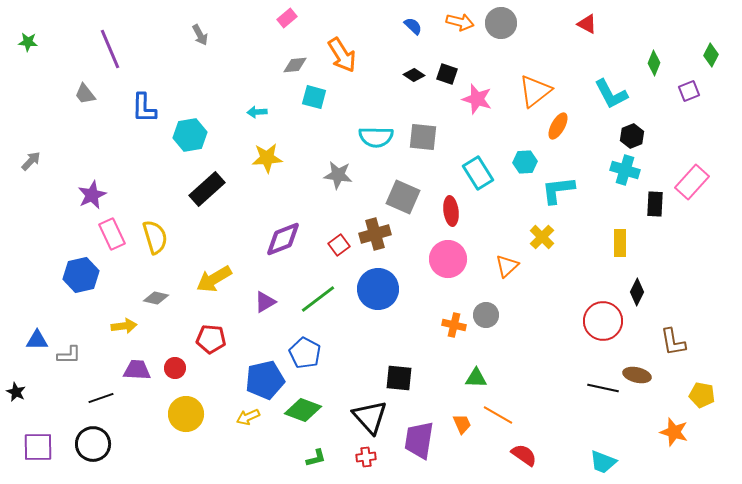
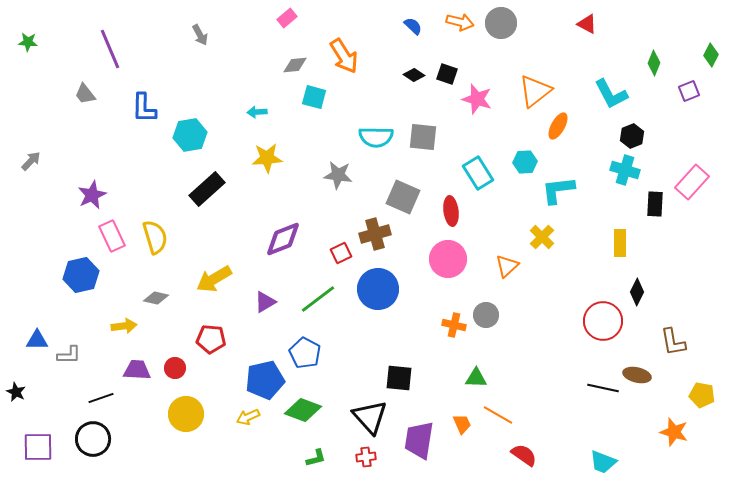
orange arrow at (342, 55): moved 2 px right, 1 px down
pink rectangle at (112, 234): moved 2 px down
red square at (339, 245): moved 2 px right, 8 px down; rotated 10 degrees clockwise
black circle at (93, 444): moved 5 px up
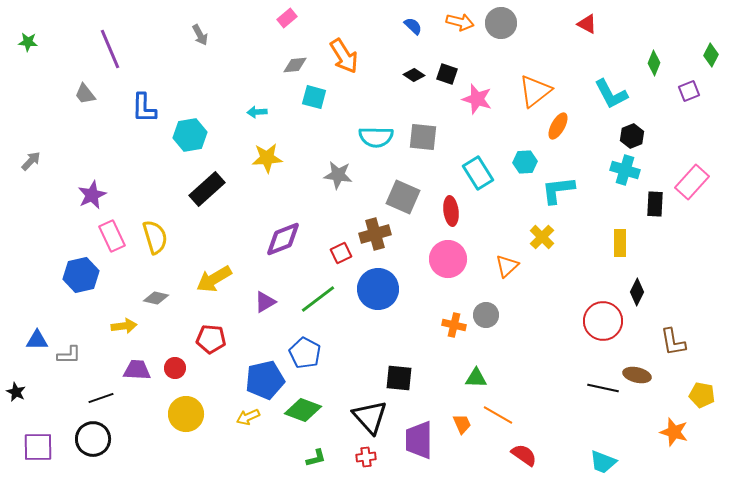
purple trapezoid at (419, 440): rotated 9 degrees counterclockwise
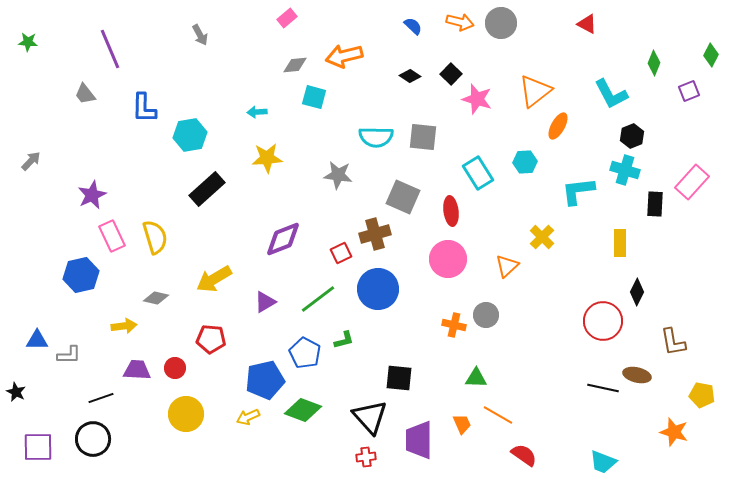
orange arrow at (344, 56): rotated 108 degrees clockwise
black square at (447, 74): moved 4 px right; rotated 25 degrees clockwise
black diamond at (414, 75): moved 4 px left, 1 px down
cyan L-shape at (558, 190): moved 20 px right, 1 px down
green L-shape at (316, 458): moved 28 px right, 118 px up
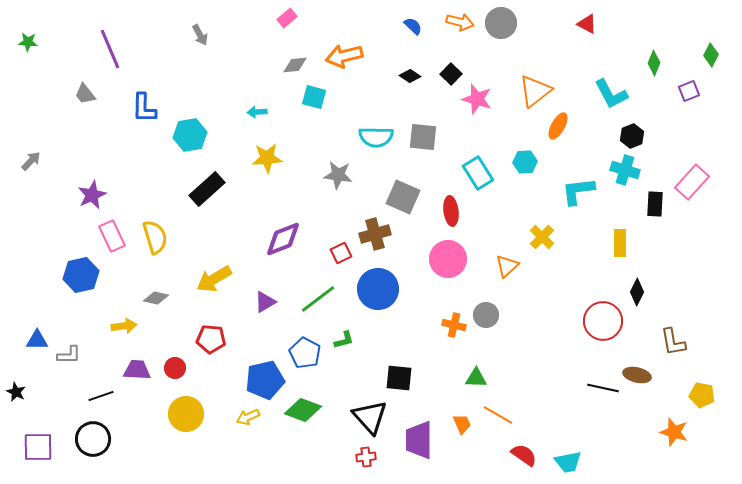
black line at (101, 398): moved 2 px up
cyan trapezoid at (603, 462): moved 35 px left; rotated 32 degrees counterclockwise
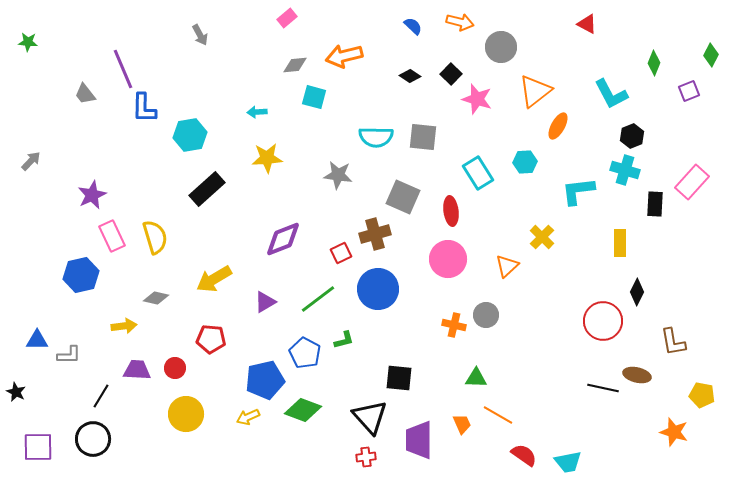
gray circle at (501, 23): moved 24 px down
purple line at (110, 49): moved 13 px right, 20 px down
black line at (101, 396): rotated 40 degrees counterclockwise
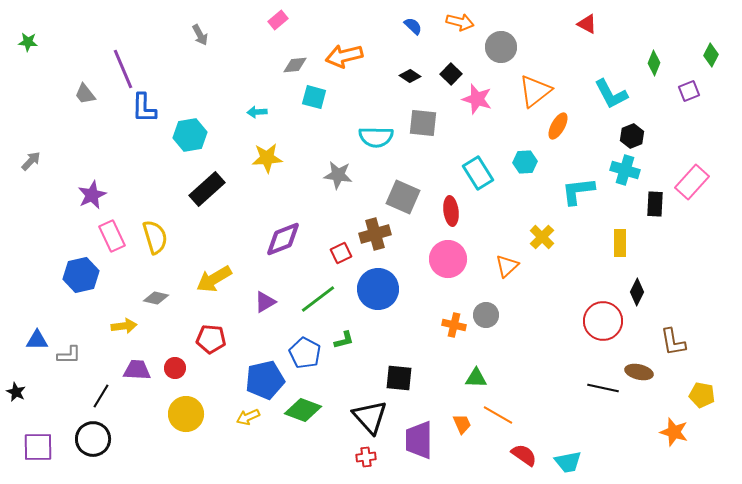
pink rectangle at (287, 18): moved 9 px left, 2 px down
gray square at (423, 137): moved 14 px up
brown ellipse at (637, 375): moved 2 px right, 3 px up
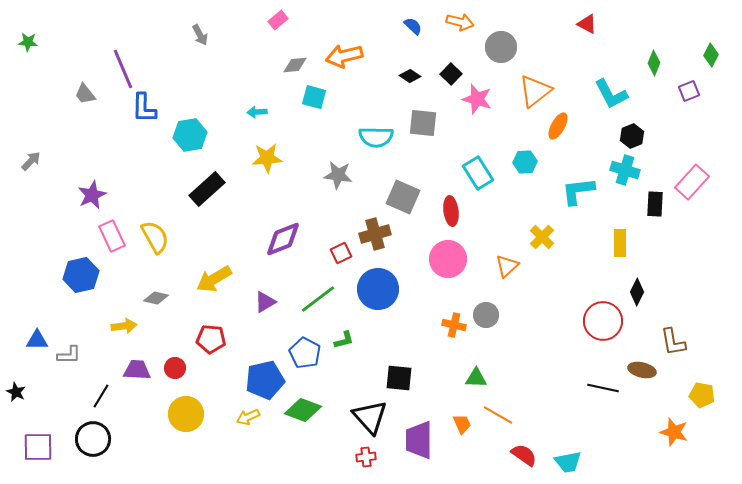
yellow semicircle at (155, 237): rotated 12 degrees counterclockwise
brown ellipse at (639, 372): moved 3 px right, 2 px up
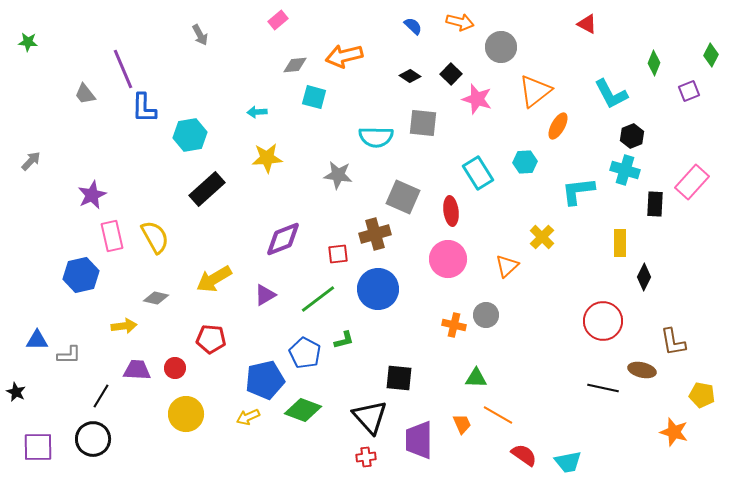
pink rectangle at (112, 236): rotated 12 degrees clockwise
red square at (341, 253): moved 3 px left, 1 px down; rotated 20 degrees clockwise
black diamond at (637, 292): moved 7 px right, 15 px up
purple triangle at (265, 302): moved 7 px up
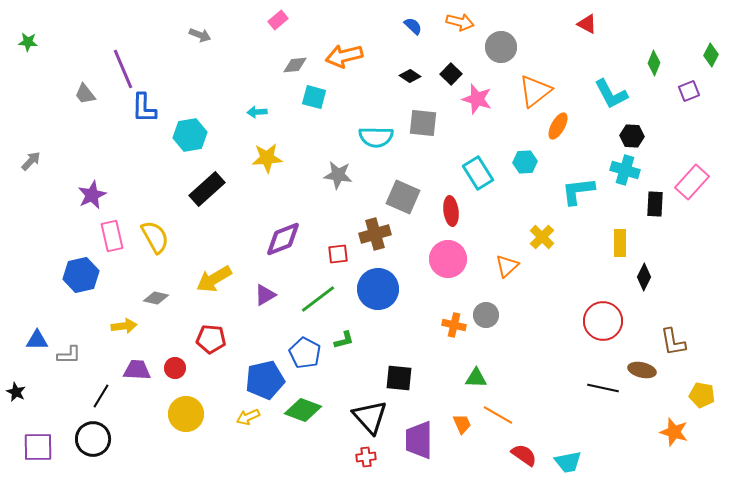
gray arrow at (200, 35): rotated 40 degrees counterclockwise
black hexagon at (632, 136): rotated 25 degrees clockwise
